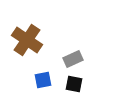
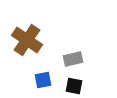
gray rectangle: rotated 12 degrees clockwise
black square: moved 2 px down
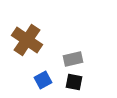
blue square: rotated 18 degrees counterclockwise
black square: moved 4 px up
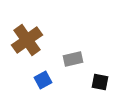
brown cross: rotated 20 degrees clockwise
black square: moved 26 px right
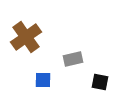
brown cross: moved 1 px left, 3 px up
blue square: rotated 30 degrees clockwise
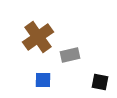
brown cross: moved 12 px right
gray rectangle: moved 3 px left, 4 px up
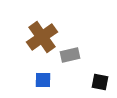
brown cross: moved 4 px right
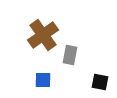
brown cross: moved 1 px right, 2 px up
gray rectangle: rotated 66 degrees counterclockwise
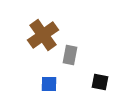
blue square: moved 6 px right, 4 px down
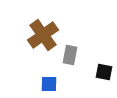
black square: moved 4 px right, 10 px up
